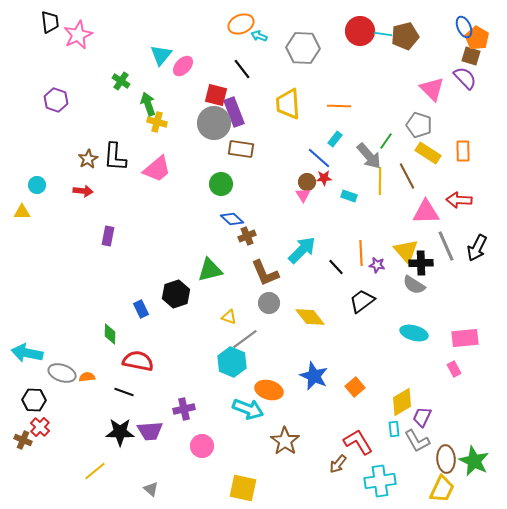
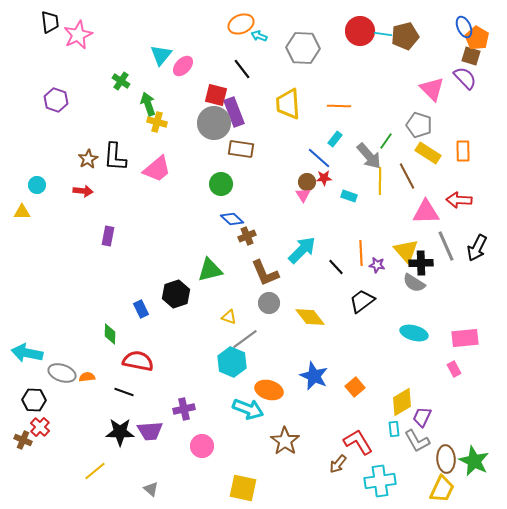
gray semicircle at (414, 285): moved 2 px up
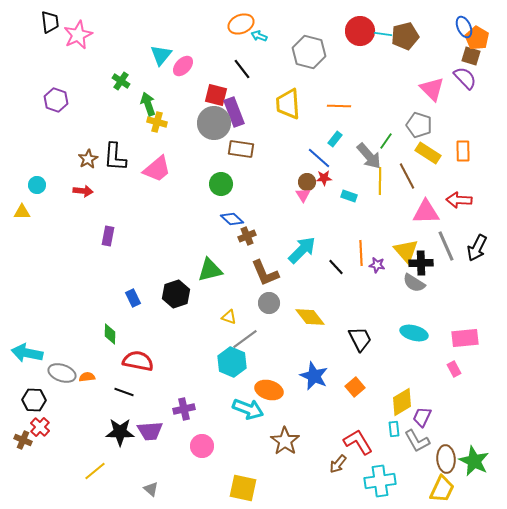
gray hexagon at (303, 48): moved 6 px right, 4 px down; rotated 12 degrees clockwise
black trapezoid at (362, 301): moved 2 px left, 38 px down; rotated 100 degrees clockwise
blue rectangle at (141, 309): moved 8 px left, 11 px up
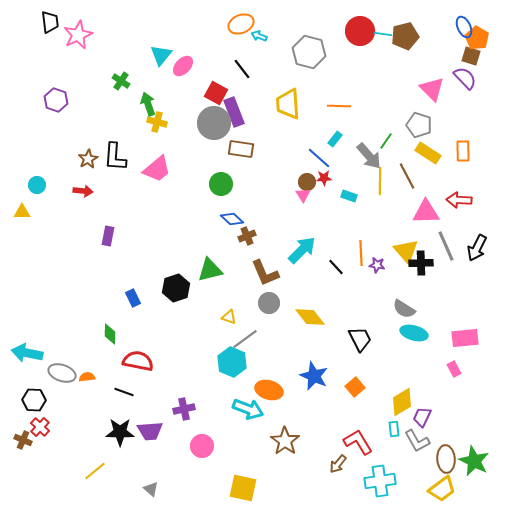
red square at (216, 95): moved 2 px up; rotated 15 degrees clockwise
gray semicircle at (414, 283): moved 10 px left, 26 px down
black hexagon at (176, 294): moved 6 px up
yellow trapezoid at (442, 489): rotated 28 degrees clockwise
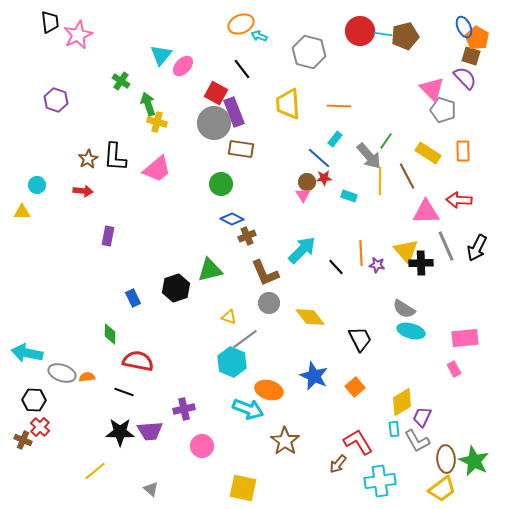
gray pentagon at (419, 125): moved 24 px right, 15 px up
blue diamond at (232, 219): rotated 15 degrees counterclockwise
cyan ellipse at (414, 333): moved 3 px left, 2 px up
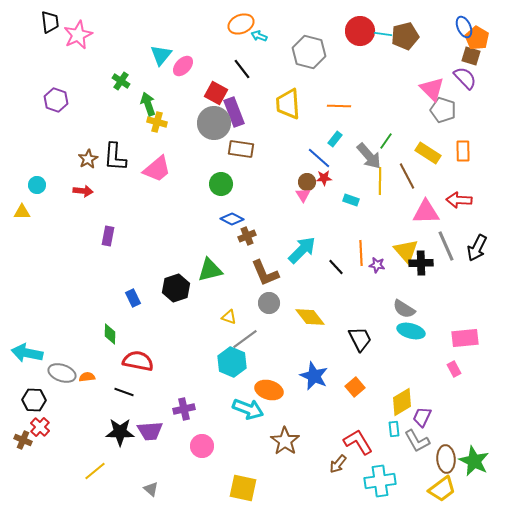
cyan rectangle at (349, 196): moved 2 px right, 4 px down
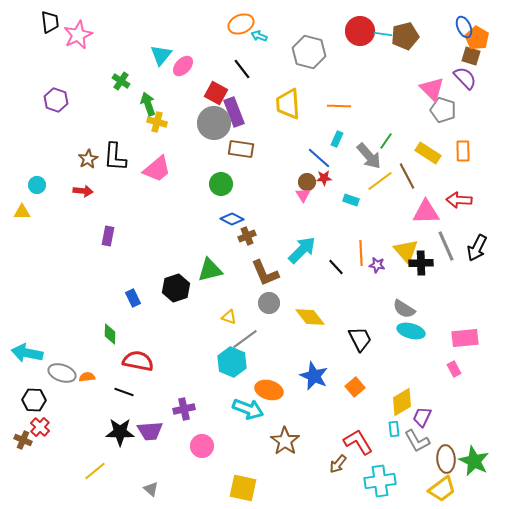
cyan rectangle at (335, 139): moved 2 px right; rotated 14 degrees counterclockwise
yellow line at (380, 181): rotated 52 degrees clockwise
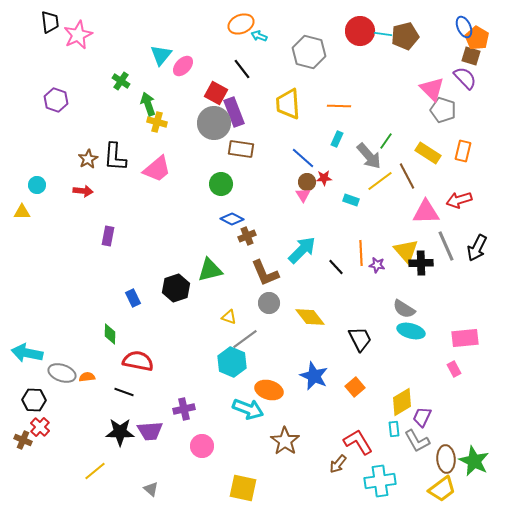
orange rectangle at (463, 151): rotated 15 degrees clockwise
blue line at (319, 158): moved 16 px left
red arrow at (459, 200): rotated 20 degrees counterclockwise
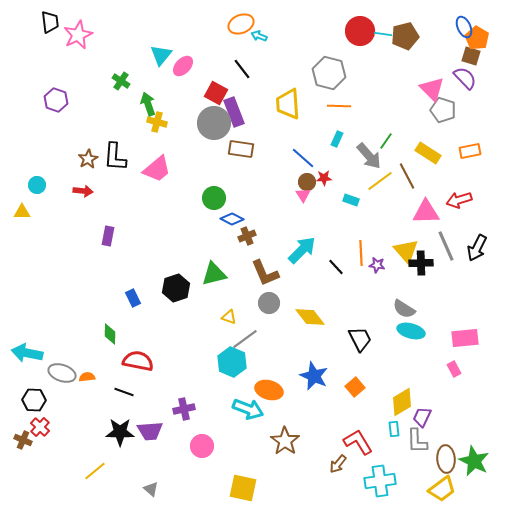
gray hexagon at (309, 52): moved 20 px right, 21 px down
orange rectangle at (463, 151): moved 7 px right; rotated 65 degrees clockwise
green circle at (221, 184): moved 7 px left, 14 px down
green triangle at (210, 270): moved 4 px right, 4 px down
gray L-shape at (417, 441): rotated 28 degrees clockwise
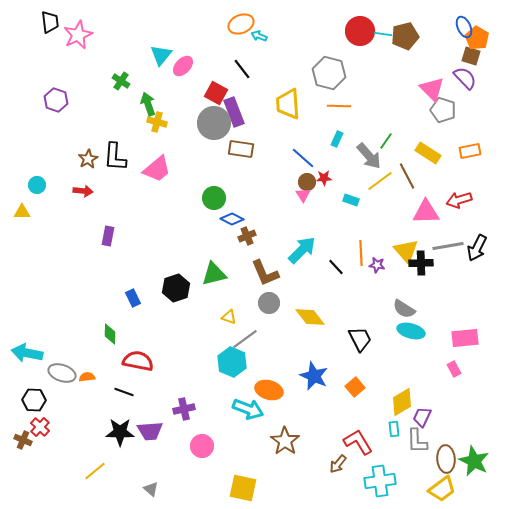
gray line at (446, 246): moved 2 px right; rotated 76 degrees counterclockwise
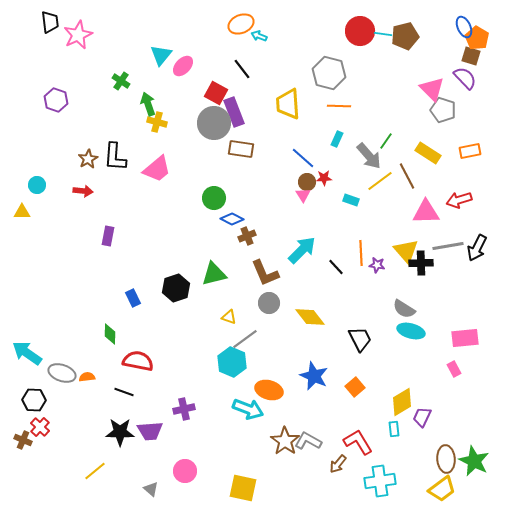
cyan arrow at (27, 353): rotated 24 degrees clockwise
gray L-shape at (417, 441): moved 109 px left; rotated 120 degrees clockwise
pink circle at (202, 446): moved 17 px left, 25 px down
